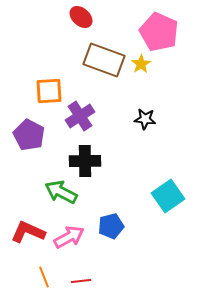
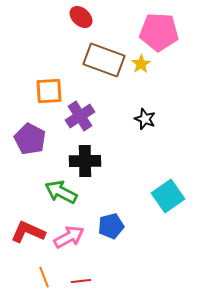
pink pentagon: rotated 21 degrees counterclockwise
black star: rotated 15 degrees clockwise
purple pentagon: moved 1 px right, 4 px down
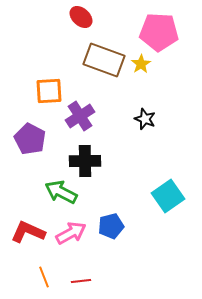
pink arrow: moved 2 px right, 4 px up
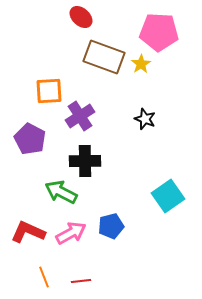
brown rectangle: moved 3 px up
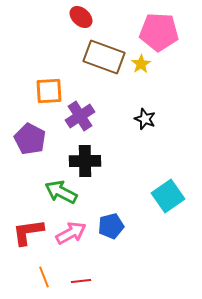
red L-shape: rotated 32 degrees counterclockwise
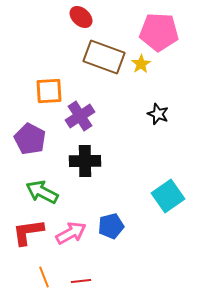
black star: moved 13 px right, 5 px up
green arrow: moved 19 px left
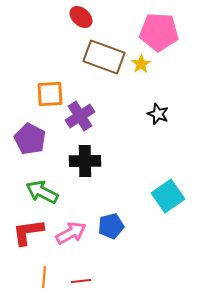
orange square: moved 1 px right, 3 px down
orange line: rotated 25 degrees clockwise
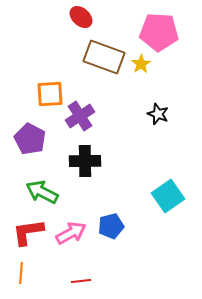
orange line: moved 23 px left, 4 px up
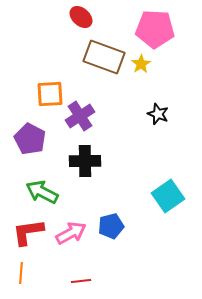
pink pentagon: moved 4 px left, 3 px up
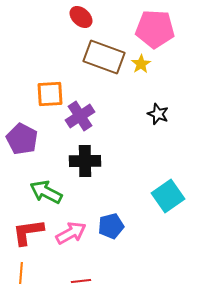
purple pentagon: moved 8 px left
green arrow: moved 4 px right
